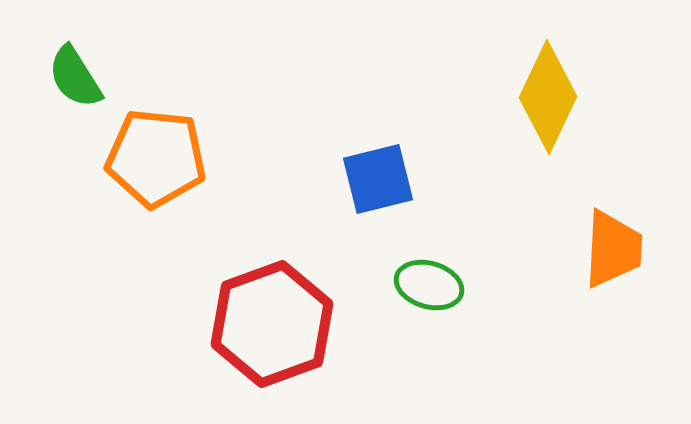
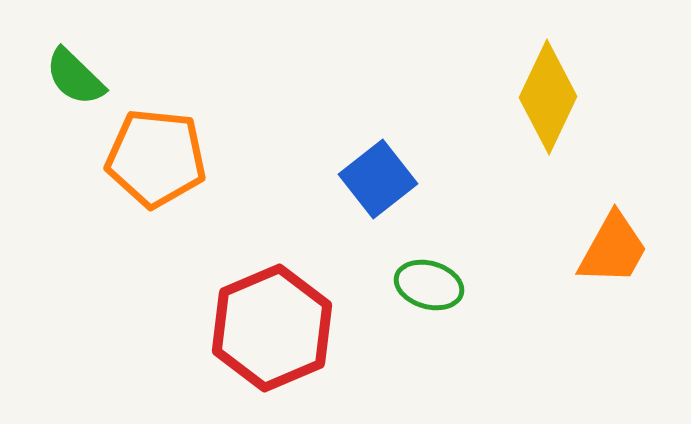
green semicircle: rotated 14 degrees counterclockwise
blue square: rotated 24 degrees counterclockwise
orange trapezoid: rotated 26 degrees clockwise
red hexagon: moved 4 px down; rotated 3 degrees counterclockwise
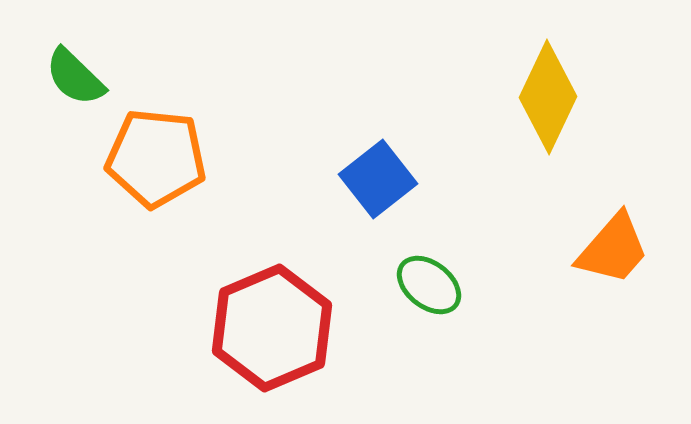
orange trapezoid: rotated 12 degrees clockwise
green ellipse: rotated 22 degrees clockwise
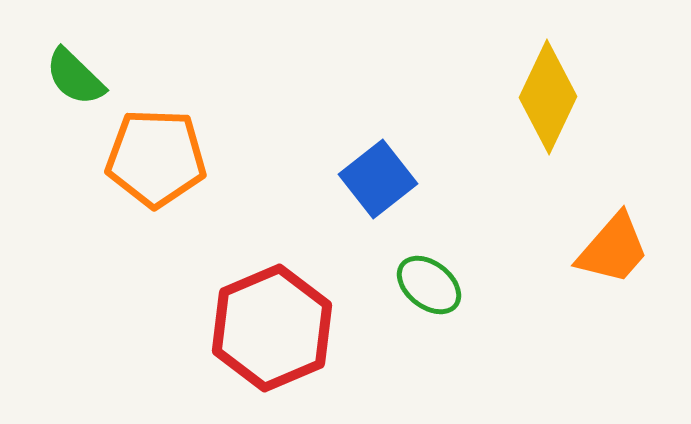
orange pentagon: rotated 4 degrees counterclockwise
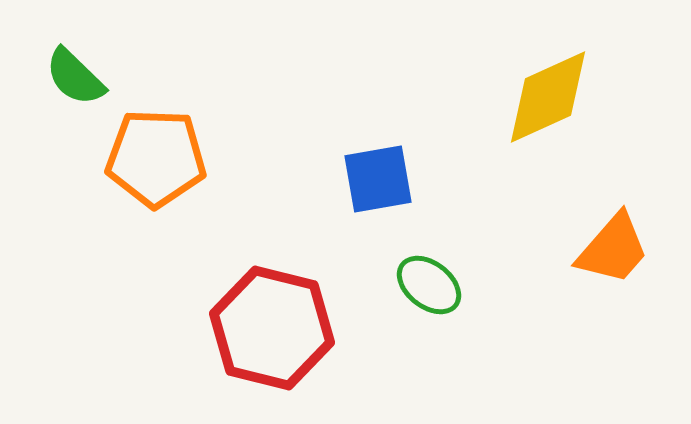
yellow diamond: rotated 40 degrees clockwise
blue square: rotated 28 degrees clockwise
red hexagon: rotated 23 degrees counterclockwise
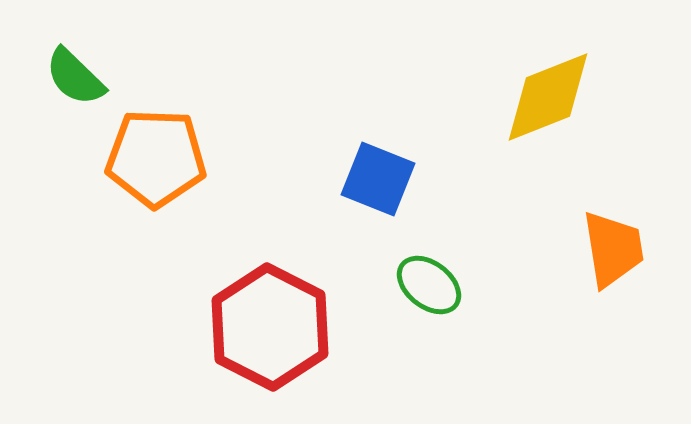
yellow diamond: rotated 3 degrees clockwise
blue square: rotated 32 degrees clockwise
orange trapezoid: rotated 50 degrees counterclockwise
red hexagon: moved 2 px left, 1 px up; rotated 13 degrees clockwise
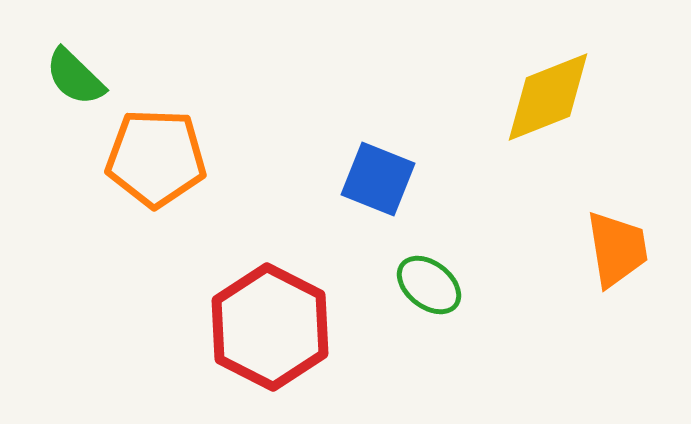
orange trapezoid: moved 4 px right
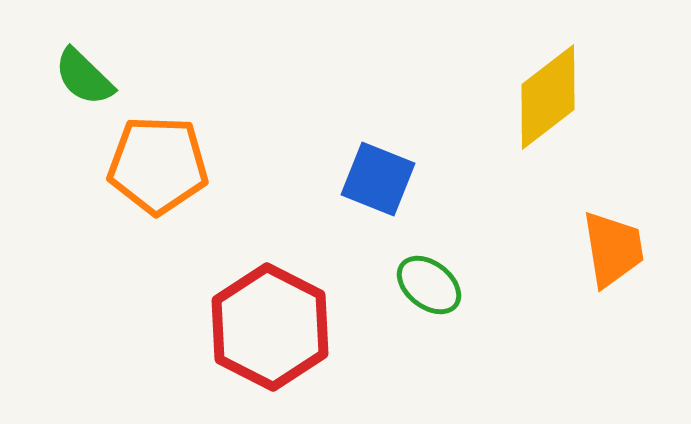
green semicircle: moved 9 px right
yellow diamond: rotated 16 degrees counterclockwise
orange pentagon: moved 2 px right, 7 px down
orange trapezoid: moved 4 px left
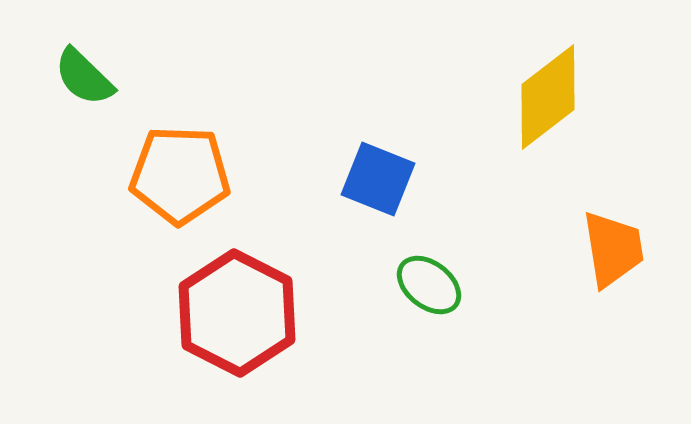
orange pentagon: moved 22 px right, 10 px down
red hexagon: moved 33 px left, 14 px up
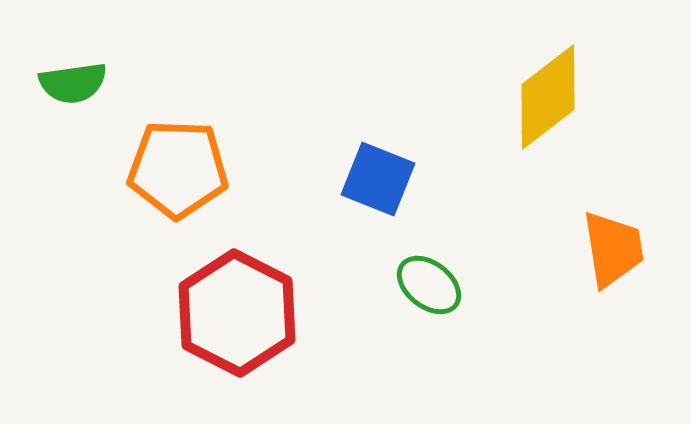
green semicircle: moved 11 px left, 6 px down; rotated 52 degrees counterclockwise
orange pentagon: moved 2 px left, 6 px up
